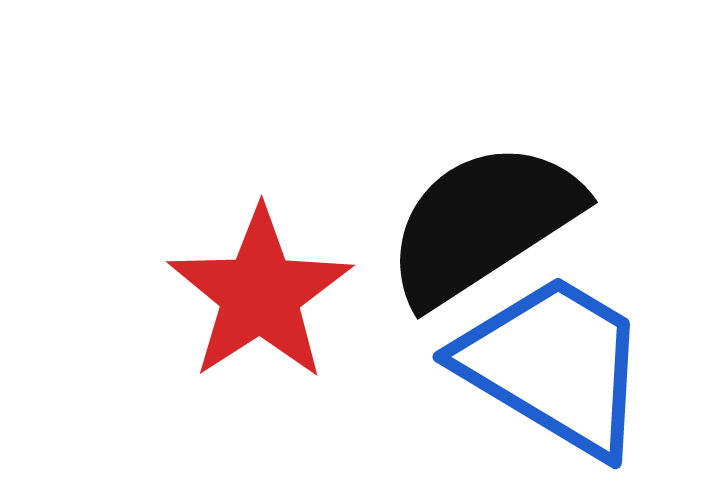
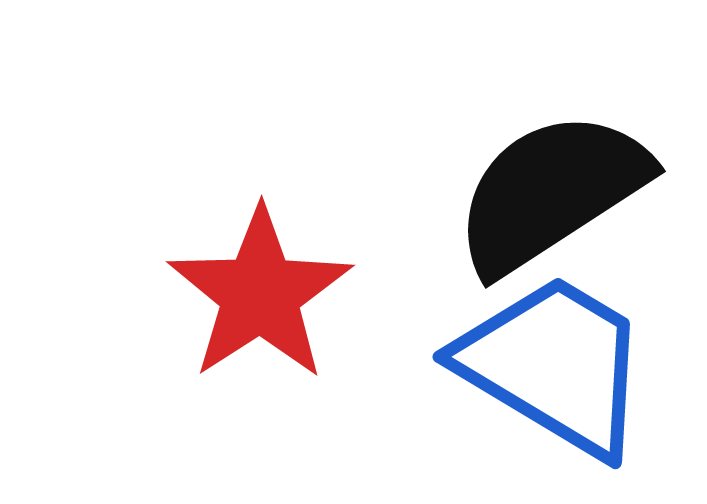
black semicircle: moved 68 px right, 31 px up
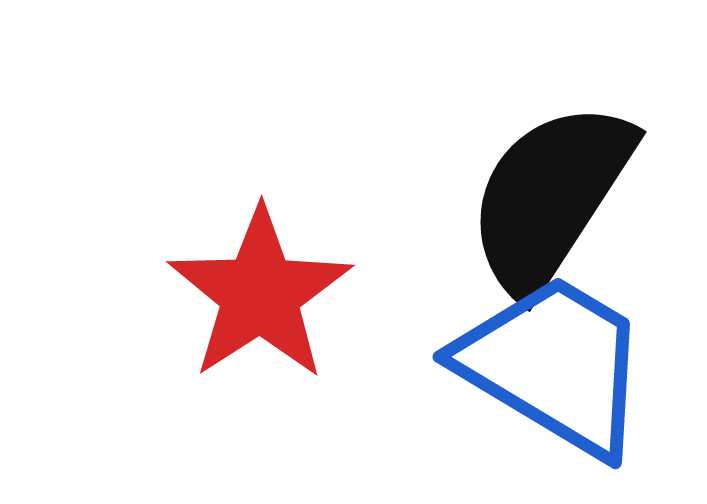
black semicircle: moved 1 px left, 5 px down; rotated 24 degrees counterclockwise
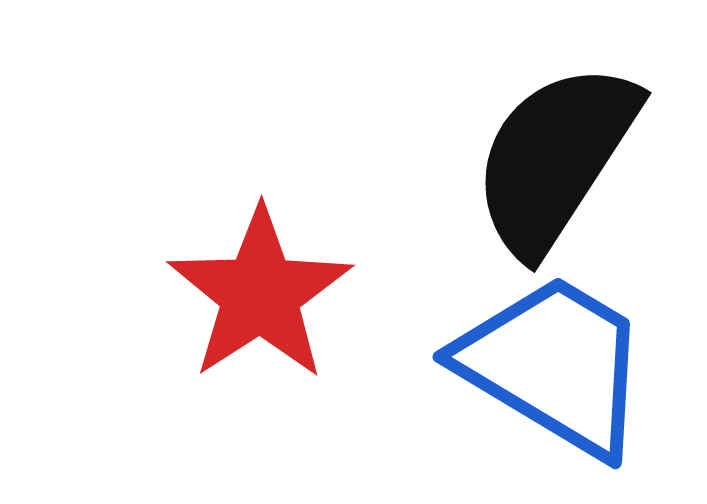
black semicircle: moved 5 px right, 39 px up
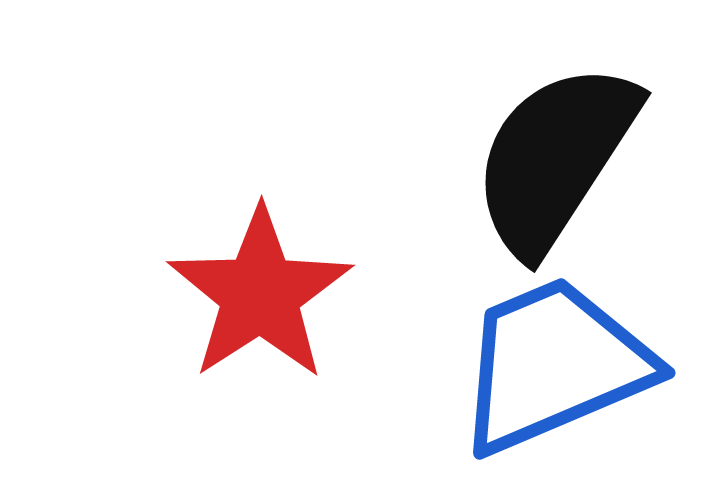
blue trapezoid: rotated 54 degrees counterclockwise
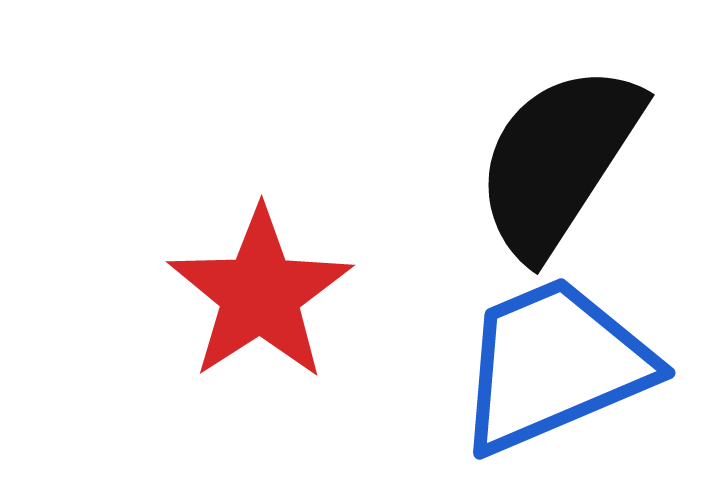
black semicircle: moved 3 px right, 2 px down
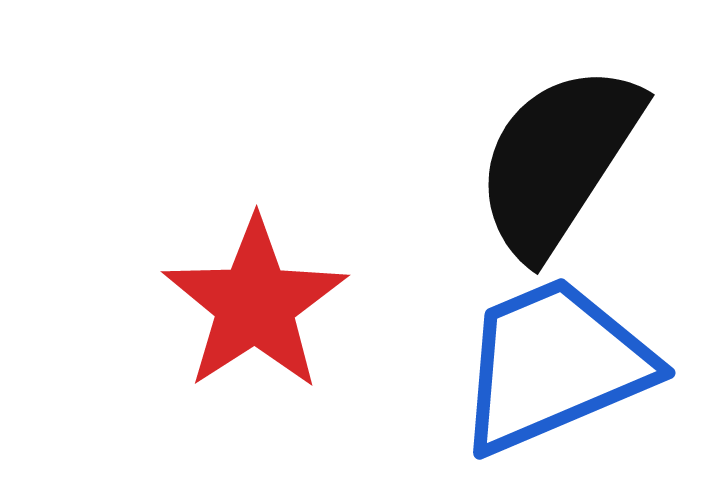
red star: moved 5 px left, 10 px down
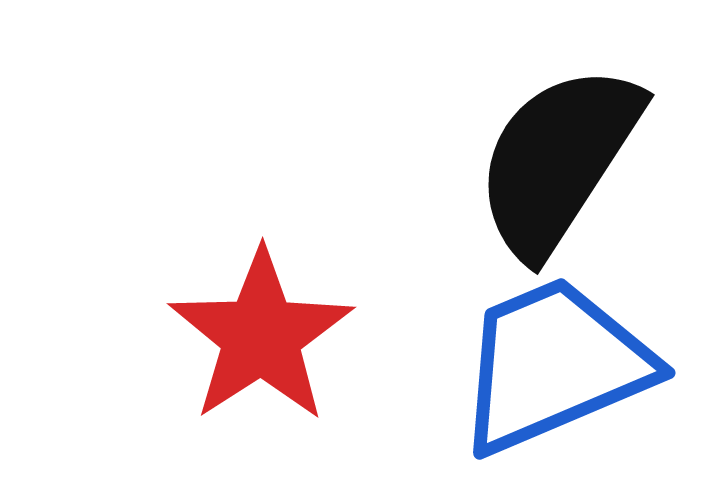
red star: moved 6 px right, 32 px down
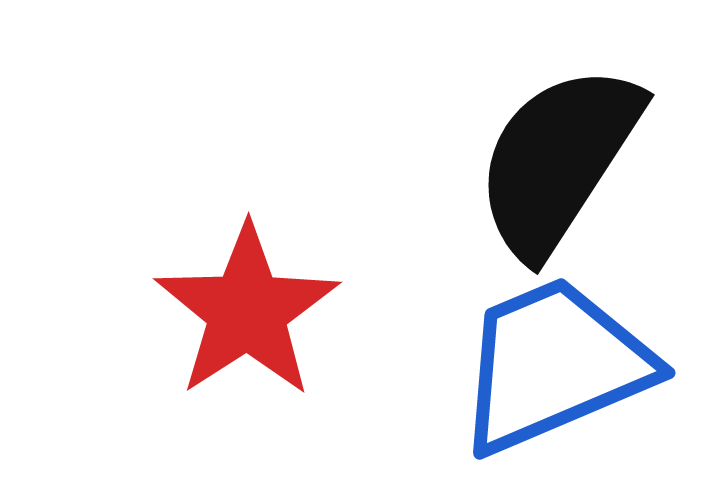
red star: moved 14 px left, 25 px up
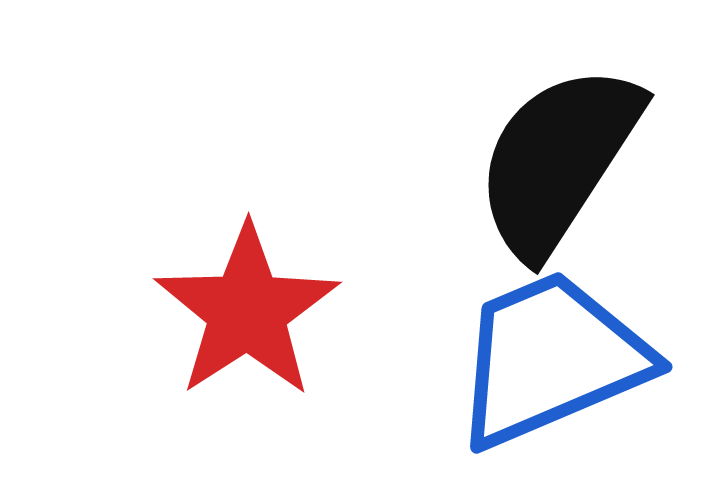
blue trapezoid: moved 3 px left, 6 px up
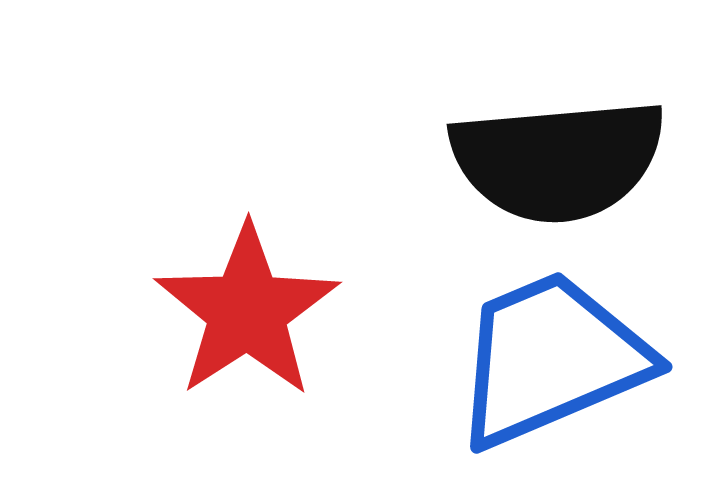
black semicircle: rotated 128 degrees counterclockwise
